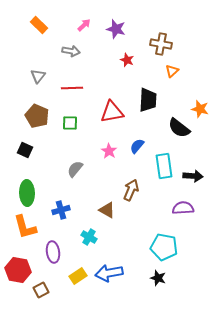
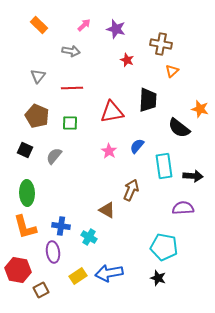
gray semicircle: moved 21 px left, 13 px up
blue cross: moved 16 px down; rotated 24 degrees clockwise
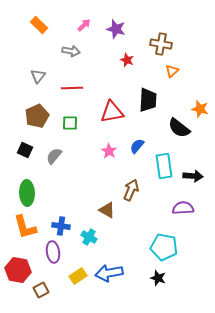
brown pentagon: rotated 25 degrees clockwise
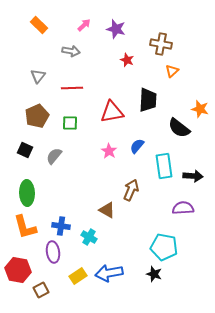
black star: moved 4 px left, 4 px up
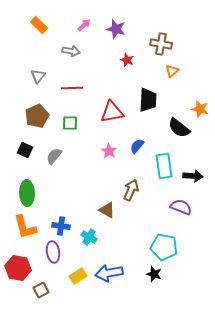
purple semicircle: moved 2 px left, 1 px up; rotated 25 degrees clockwise
red hexagon: moved 2 px up
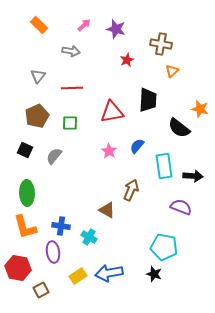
red star: rotated 24 degrees clockwise
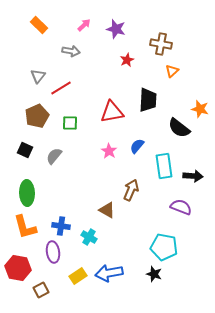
red line: moved 11 px left; rotated 30 degrees counterclockwise
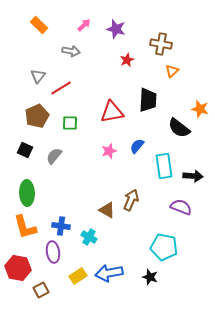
pink star: rotated 21 degrees clockwise
brown arrow: moved 10 px down
black star: moved 4 px left, 3 px down
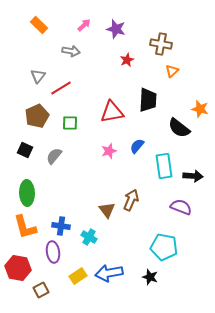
brown triangle: rotated 24 degrees clockwise
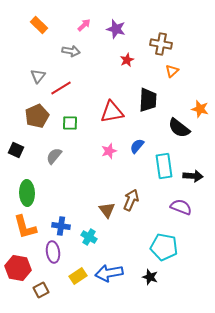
black square: moved 9 px left
